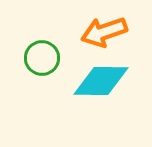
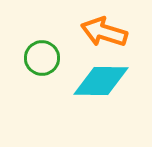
orange arrow: rotated 36 degrees clockwise
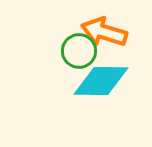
green circle: moved 37 px right, 7 px up
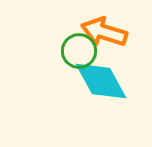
cyan diamond: rotated 60 degrees clockwise
